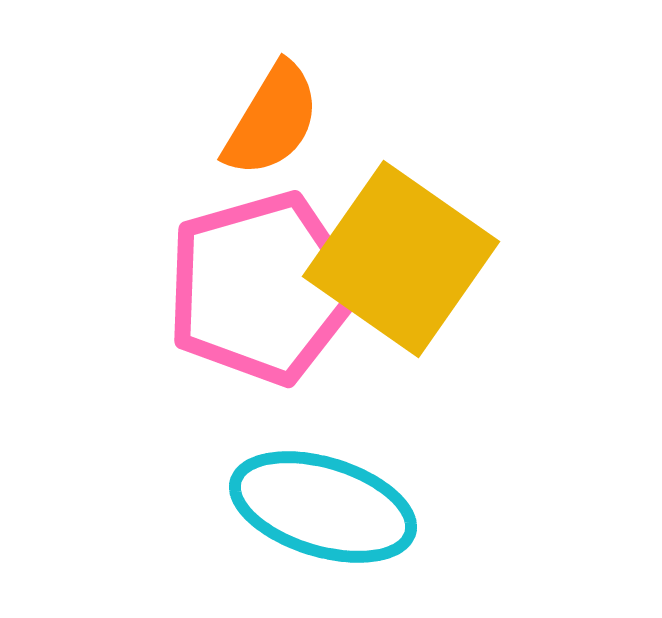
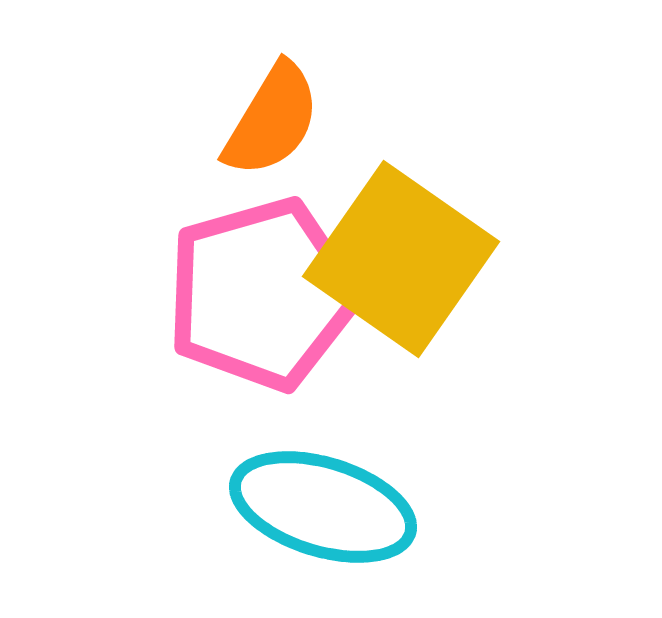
pink pentagon: moved 6 px down
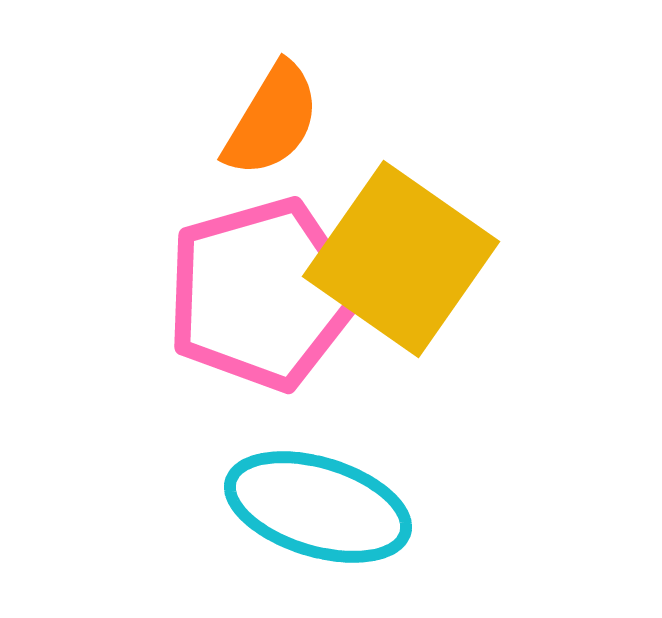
cyan ellipse: moved 5 px left
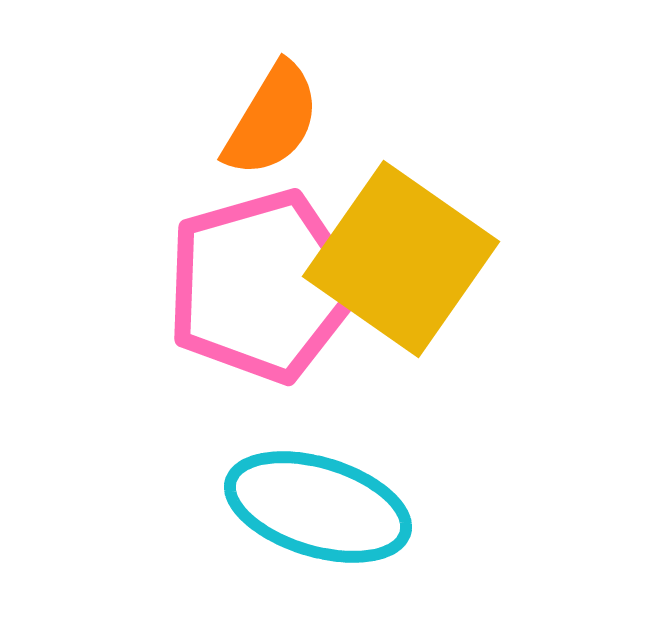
pink pentagon: moved 8 px up
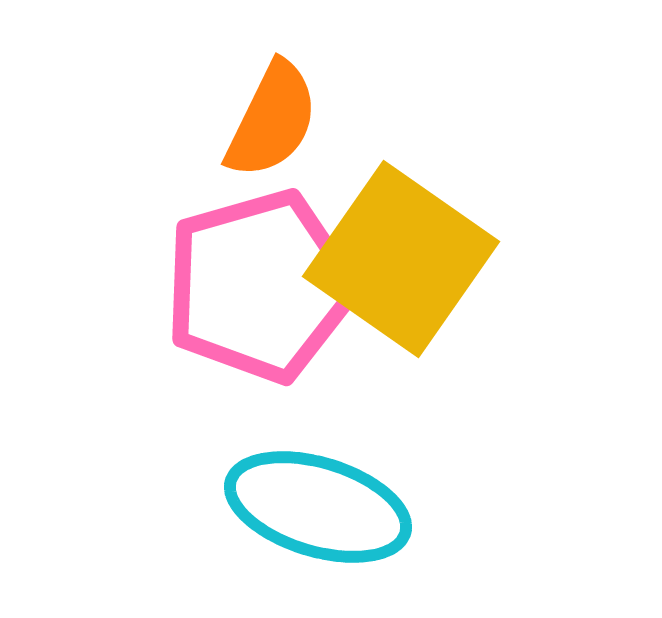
orange semicircle: rotated 5 degrees counterclockwise
pink pentagon: moved 2 px left
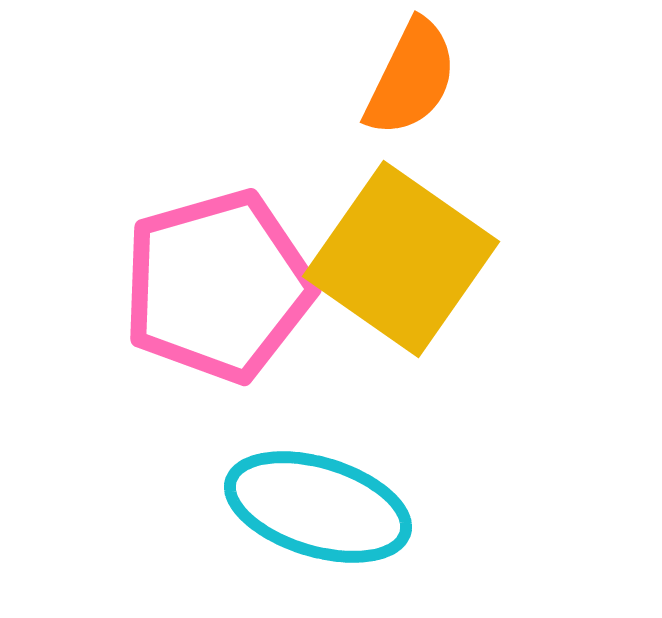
orange semicircle: moved 139 px right, 42 px up
pink pentagon: moved 42 px left
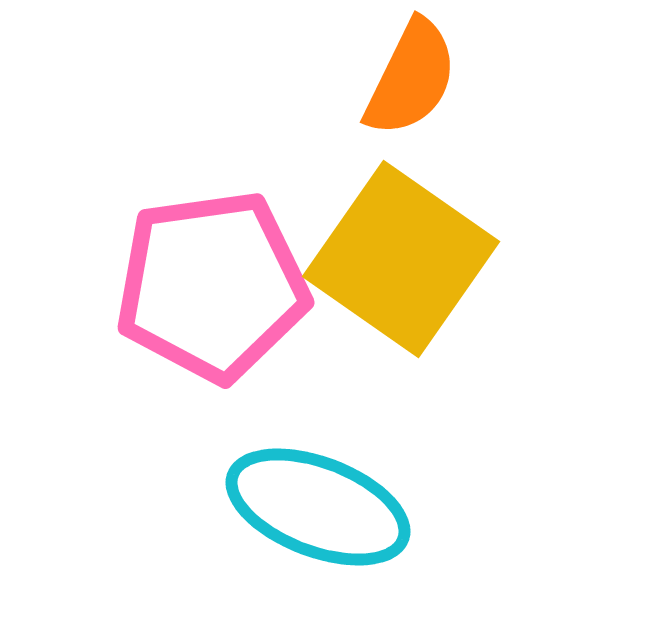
pink pentagon: moved 6 px left; rotated 8 degrees clockwise
cyan ellipse: rotated 4 degrees clockwise
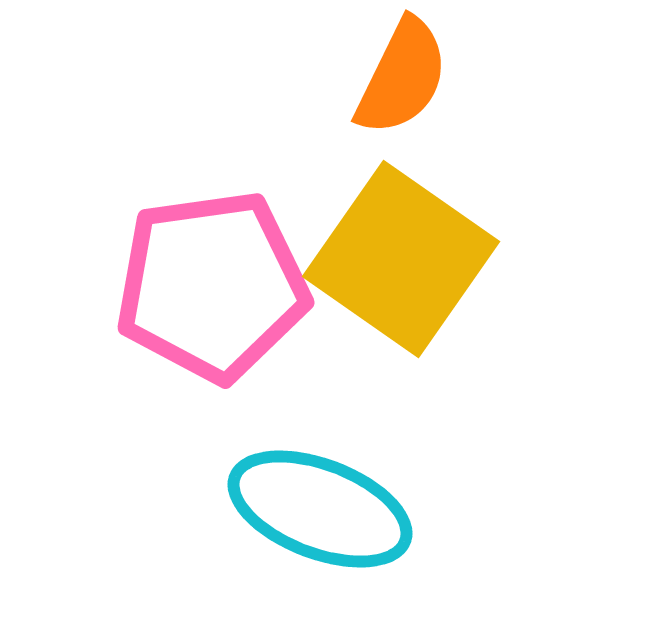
orange semicircle: moved 9 px left, 1 px up
cyan ellipse: moved 2 px right, 2 px down
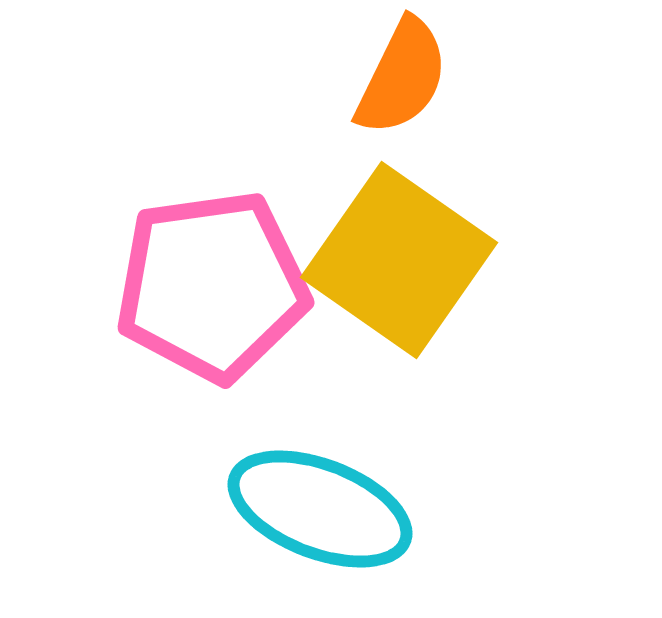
yellow square: moved 2 px left, 1 px down
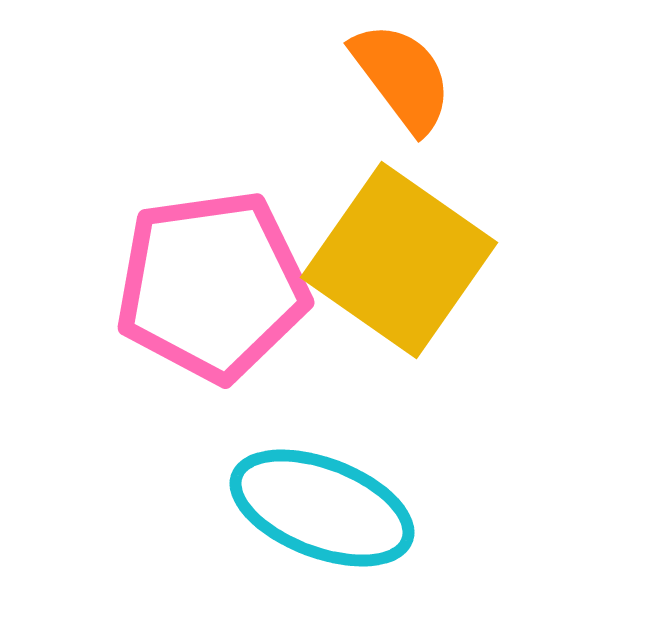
orange semicircle: rotated 63 degrees counterclockwise
cyan ellipse: moved 2 px right, 1 px up
